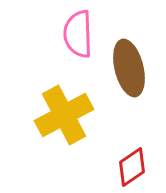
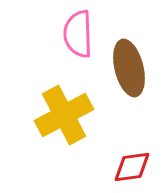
red diamond: rotated 27 degrees clockwise
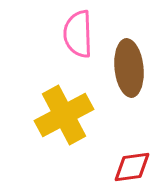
brown ellipse: rotated 8 degrees clockwise
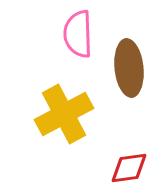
yellow cross: moved 1 px up
red diamond: moved 3 px left, 1 px down
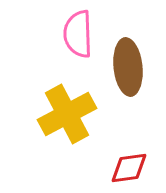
brown ellipse: moved 1 px left, 1 px up
yellow cross: moved 3 px right
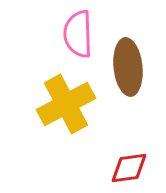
yellow cross: moved 1 px left, 10 px up
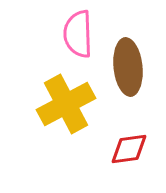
red diamond: moved 19 px up
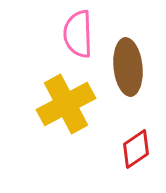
red diamond: moved 7 px right; rotated 27 degrees counterclockwise
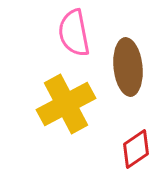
pink semicircle: moved 4 px left, 1 px up; rotated 9 degrees counterclockwise
